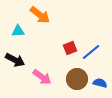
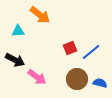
pink arrow: moved 5 px left
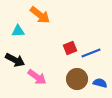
blue line: moved 1 px down; rotated 18 degrees clockwise
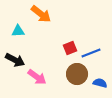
orange arrow: moved 1 px right, 1 px up
brown circle: moved 5 px up
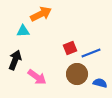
orange arrow: rotated 65 degrees counterclockwise
cyan triangle: moved 5 px right
black arrow: rotated 96 degrees counterclockwise
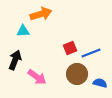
orange arrow: rotated 10 degrees clockwise
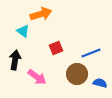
cyan triangle: rotated 40 degrees clockwise
red square: moved 14 px left
black arrow: rotated 12 degrees counterclockwise
